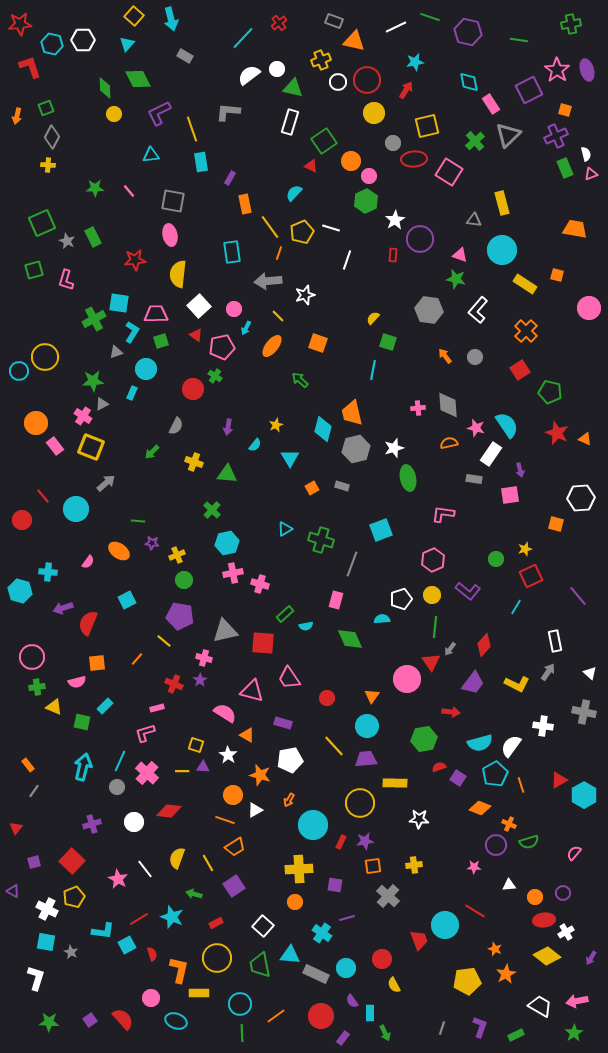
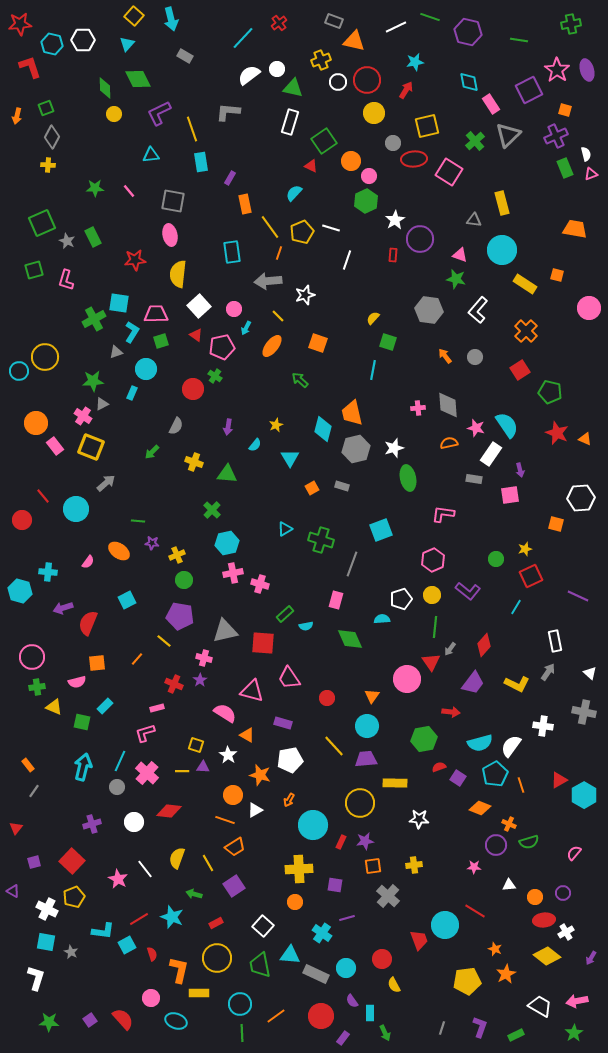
purple line at (578, 596): rotated 25 degrees counterclockwise
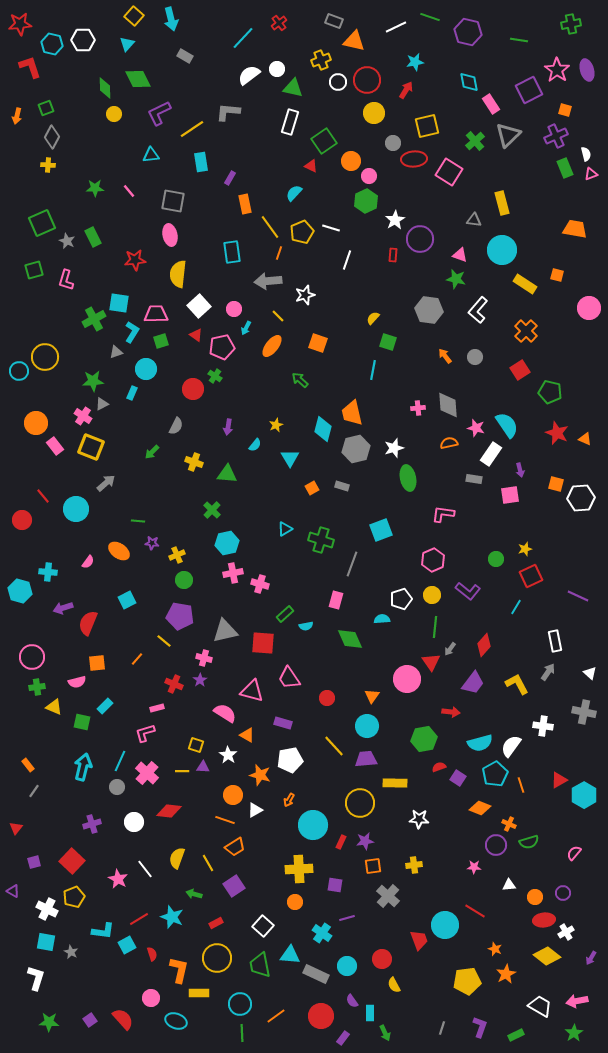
yellow line at (192, 129): rotated 75 degrees clockwise
orange square at (556, 524): moved 40 px up
yellow L-shape at (517, 684): rotated 145 degrees counterclockwise
cyan circle at (346, 968): moved 1 px right, 2 px up
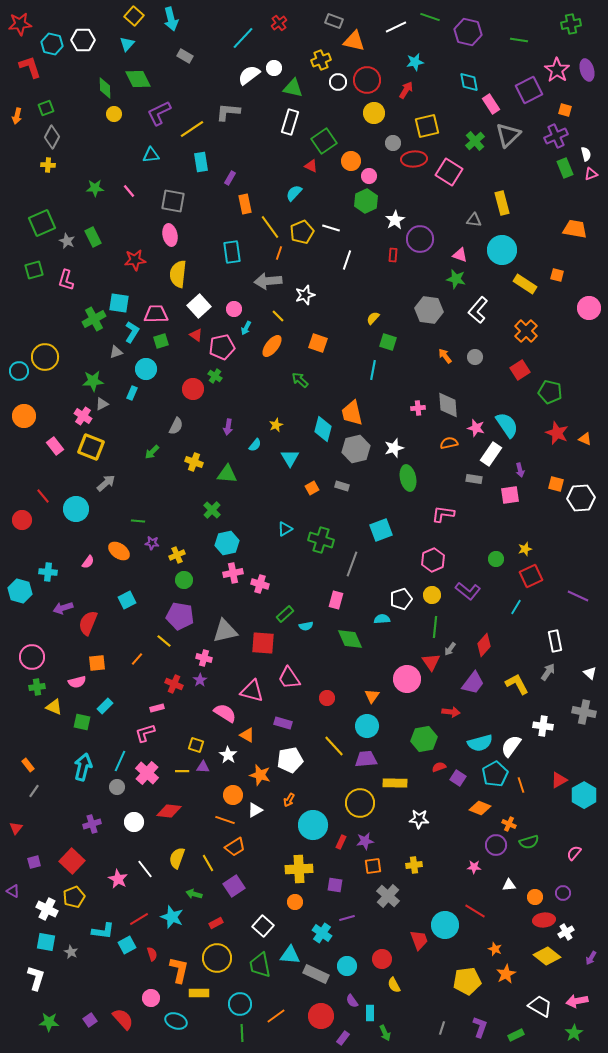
white circle at (277, 69): moved 3 px left, 1 px up
orange circle at (36, 423): moved 12 px left, 7 px up
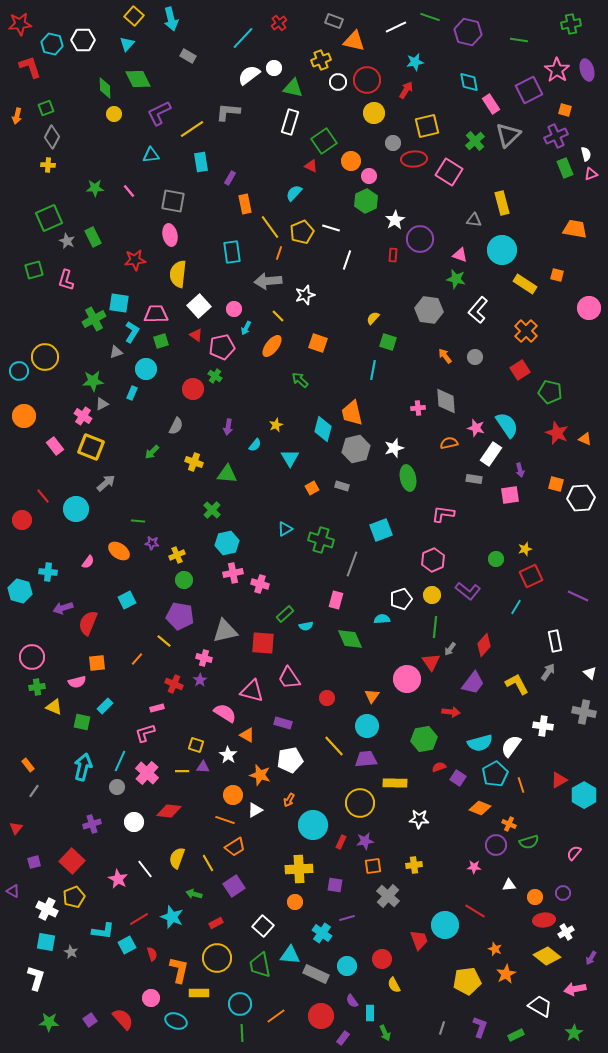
gray rectangle at (185, 56): moved 3 px right
green square at (42, 223): moved 7 px right, 5 px up
gray diamond at (448, 405): moved 2 px left, 4 px up
pink arrow at (577, 1001): moved 2 px left, 12 px up
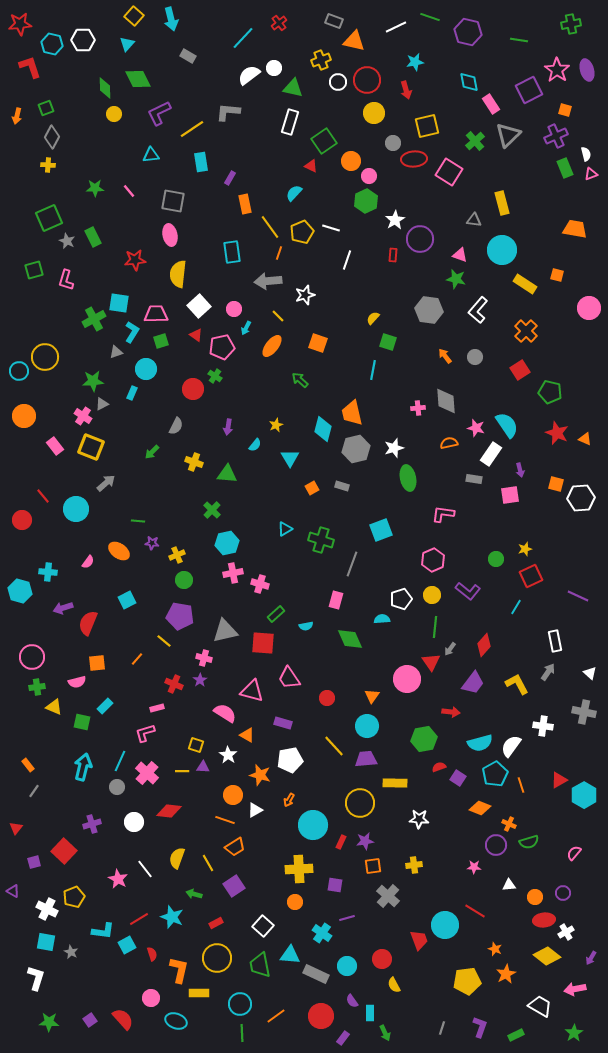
red arrow at (406, 90): rotated 132 degrees clockwise
green rectangle at (285, 614): moved 9 px left
red square at (72, 861): moved 8 px left, 10 px up
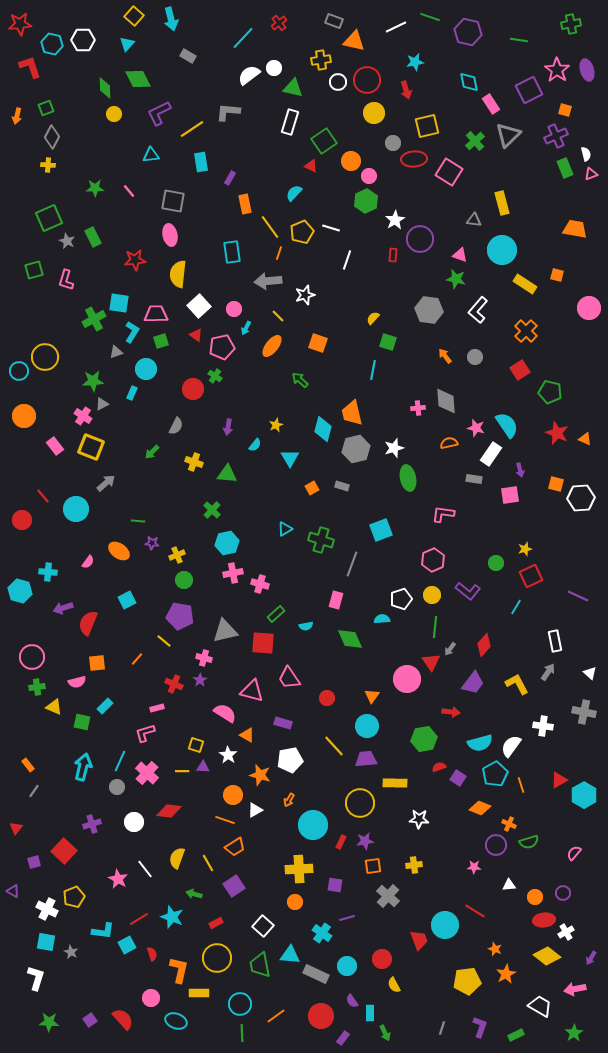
yellow cross at (321, 60): rotated 12 degrees clockwise
green circle at (496, 559): moved 4 px down
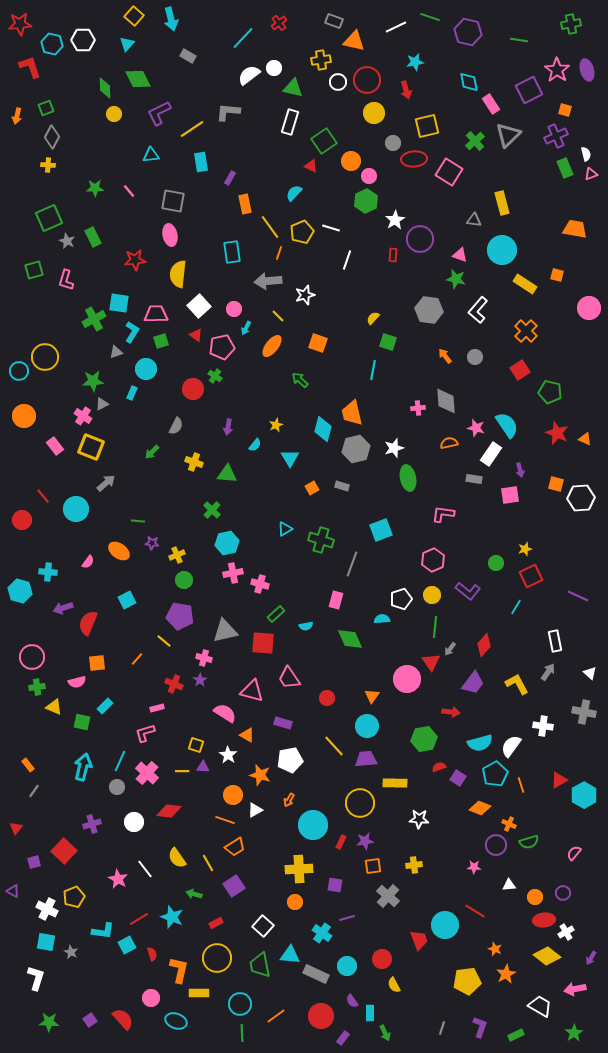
yellow semicircle at (177, 858): rotated 55 degrees counterclockwise
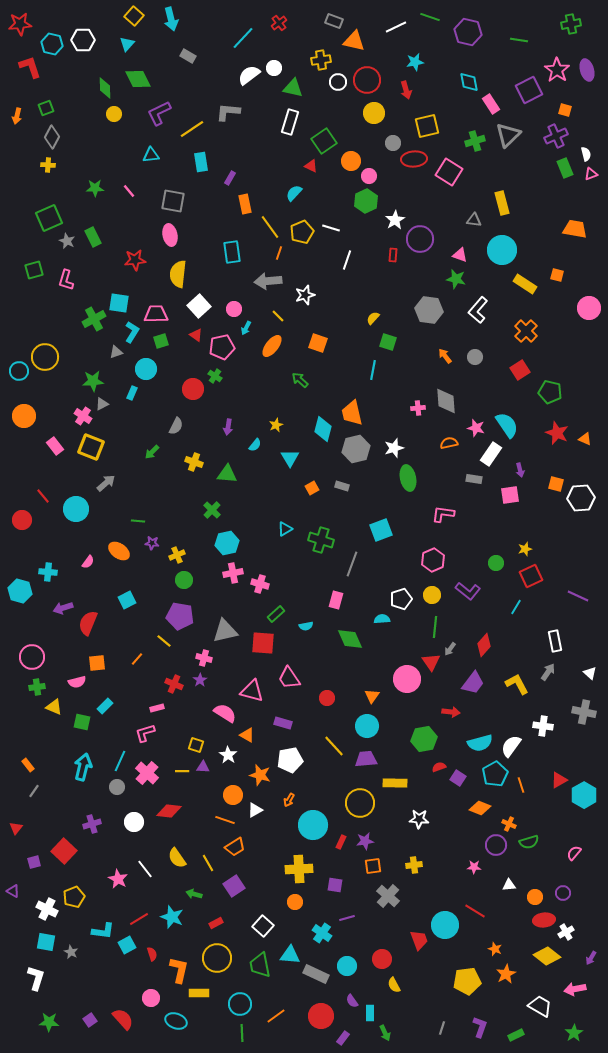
green cross at (475, 141): rotated 24 degrees clockwise
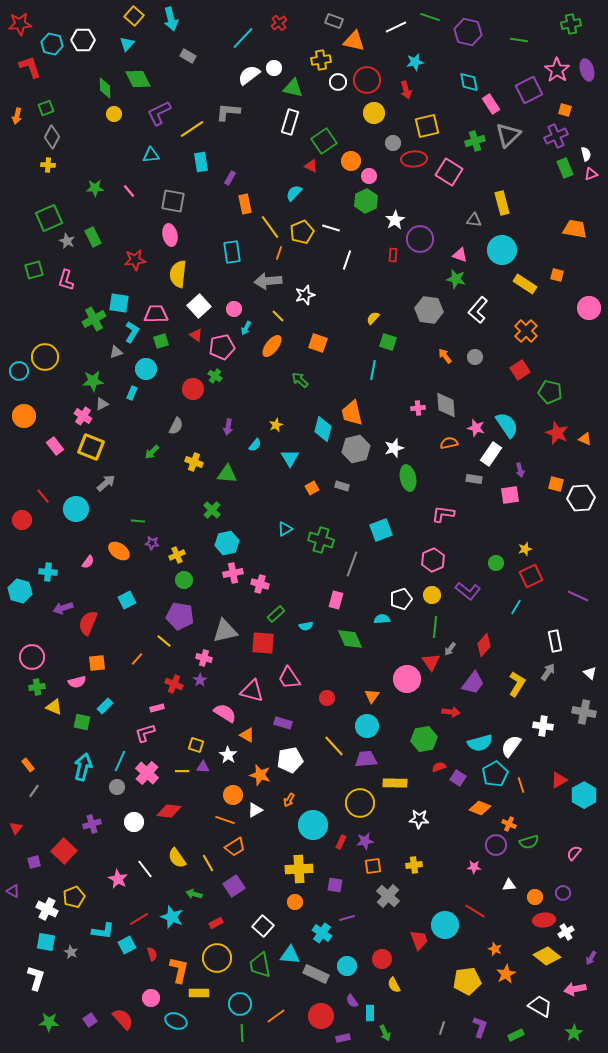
gray diamond at (446, 401): moved 4 px down
yellow L-shape at (517, 684): rotated 60 degrees clockwise
purple rectangle at (343, 1038): rotated 40 degrees clockwise
